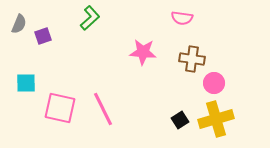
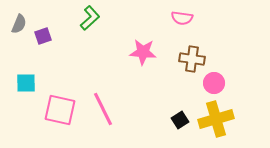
pink square: moved 2 px down
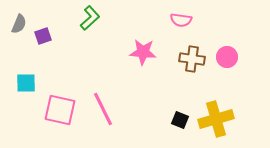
pink semicircle: moved 1 px left, 2 px down
pink circle: moved 13 px right, 26 px up
black square: rotated 36 degrees counterclockwise
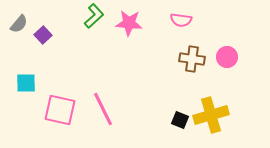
green L-shape: moved 4 px right, 2 px up
gray semicircle: rotated 18 degrees clockwise
purple square: moved 1 px up; rotated 24 degrees counterclockwise
pink star: moved 14 px left, 29 px up
yellow cross: moved 5 px left, 4 px up
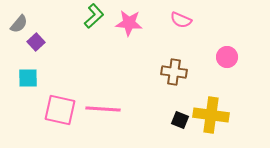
pink semicircle: rotated 15 degrees clockwise
purple square: moved 7 px left, 7 px down
brown cross: moved 18 px left, 13 px down
cyan square: moved 2 px right, 5 px up
pink line: rotated 60 degrees counterclockwise
yellow cross: rotated 24 degrees clockwise
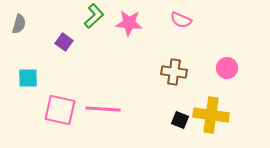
gray semicircle: rotated 24 degrees counterclockwise
purple square: moved 28 px right; rotated 12 degrees counterclockwise
pink circle: moved 11 px down
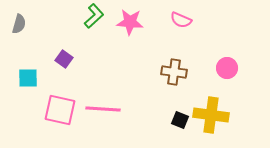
pink star: moved 1 px right, 1 px up
purple square: moved 17 px down
